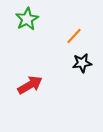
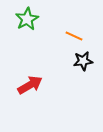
orange line: rotated 72 degrees clockwise
black star: moved 1 px right, 2 px up
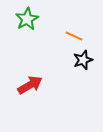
black star: moved 1 px up; rotated 12 degrees counterclockwise
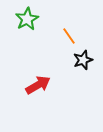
orange line: moved 5 px left; rotated 30 degrees clockwise
red arrow: moved 8 px right
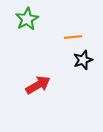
orange line: moved 4 px right, 1 px down; rotated 60 degrees counterclockwise
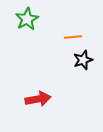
red arrow: moved 14 px down; rotated 20 degrees clockwise
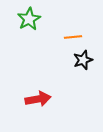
green star: moved 2 px right
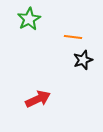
orange line: rotated 12 degrees clockwise
red arrow: rotated 15 degrees counterclockwise
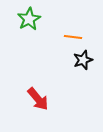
red arrow: rotated 75 degrees clockwise
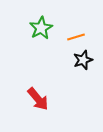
green star: moved 12 px right, 9 px down
orange line: moved 3 px right; rotated 24 degrees counterclockwise
